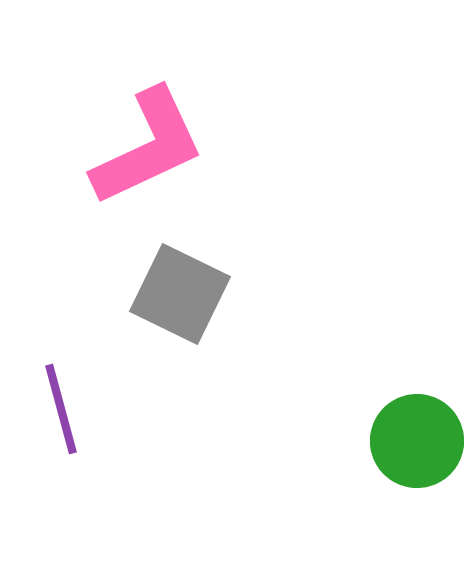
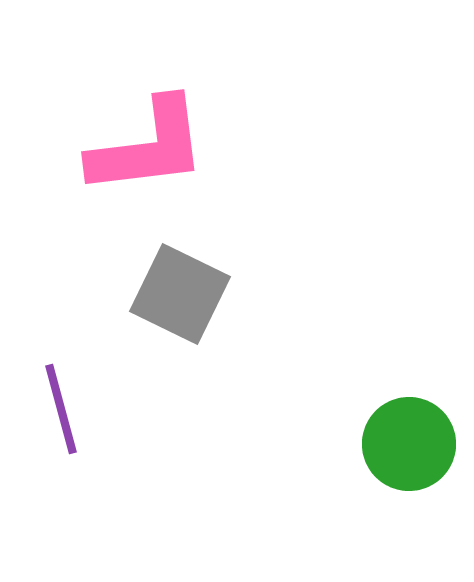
pink L-shape: rotated 18 degrees clockwise
green circle: moved 8 px left, 3 px down
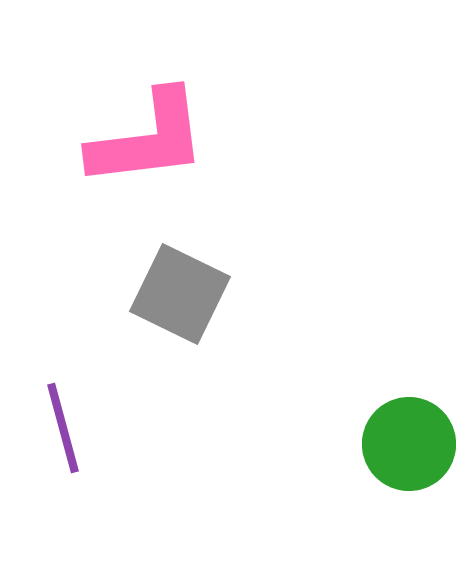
pink L-shape: moved 8 px up
purple line: moved 2 px right, 19 px down
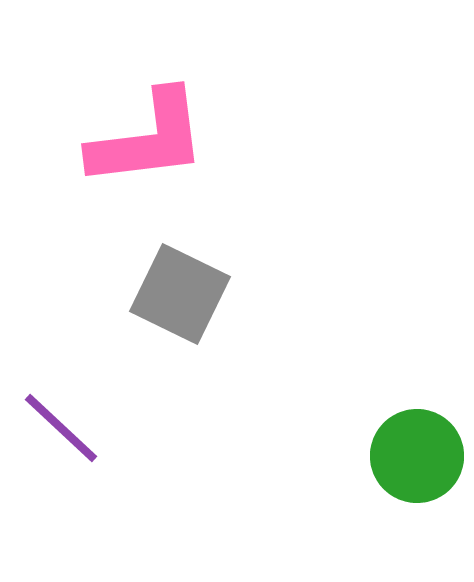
purple line: moved 2 px left; rotated 32 degrees counterclockwise
green circle: moved 8 px right, 12 px down
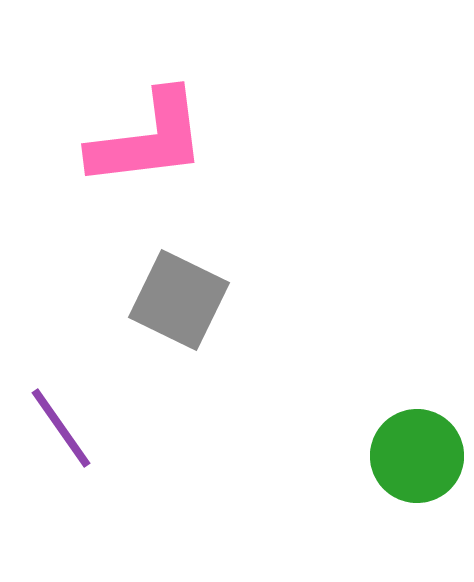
gray square: moved 1 px left, 6 px down
purple line: rotated 12 degrees clockwise
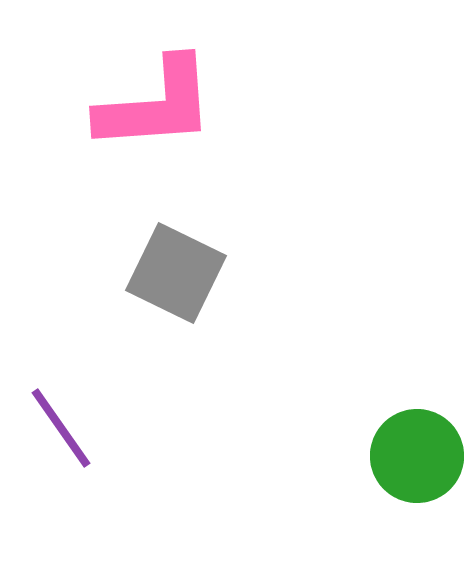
pink L-shape: moved 8 px right, 34 px up; rotated 3 degrees clockwise
gray square: moved 3 px left, 27 px up
